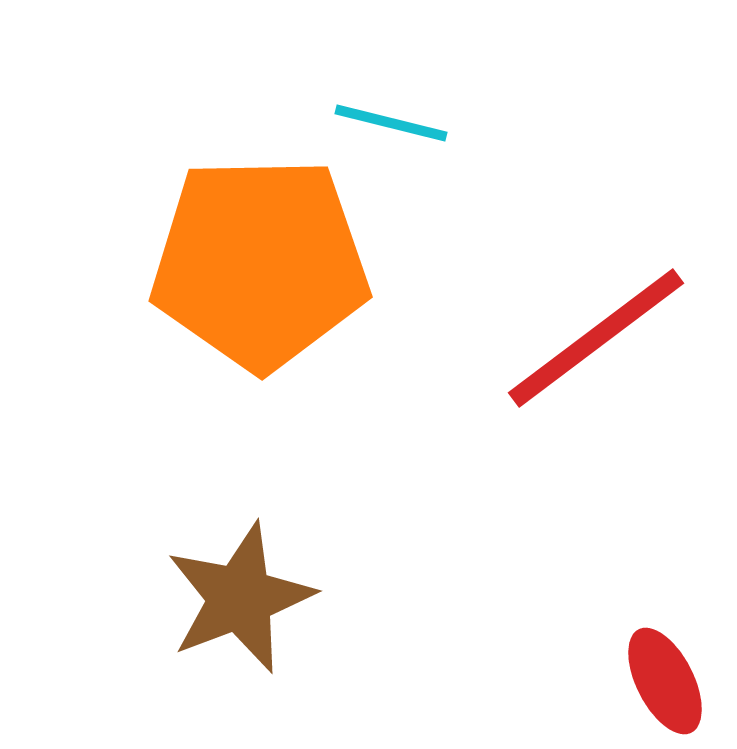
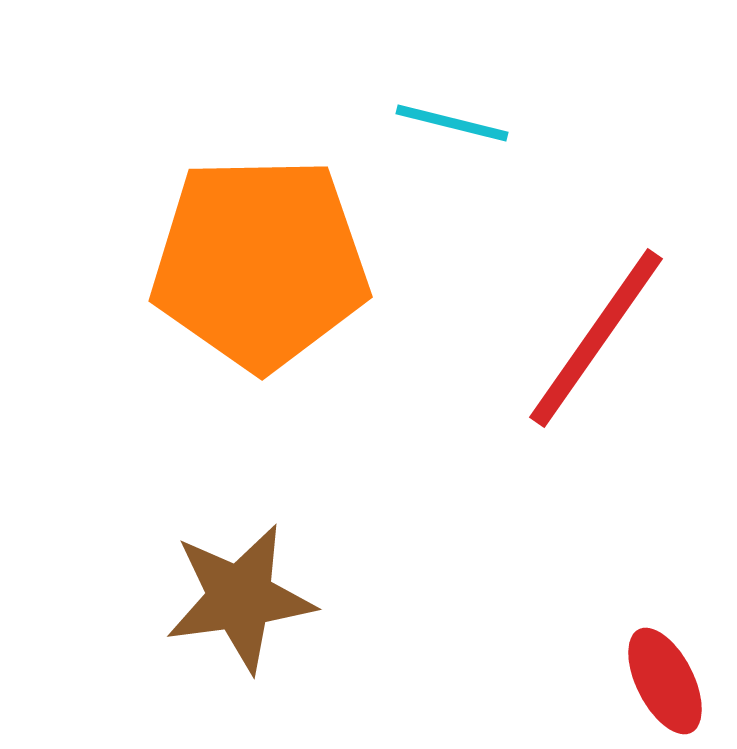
cyan line: moved 61 px right
red line: rotated 18 degrees counterclockwise
brown star: rotated 13 degrees clockwise
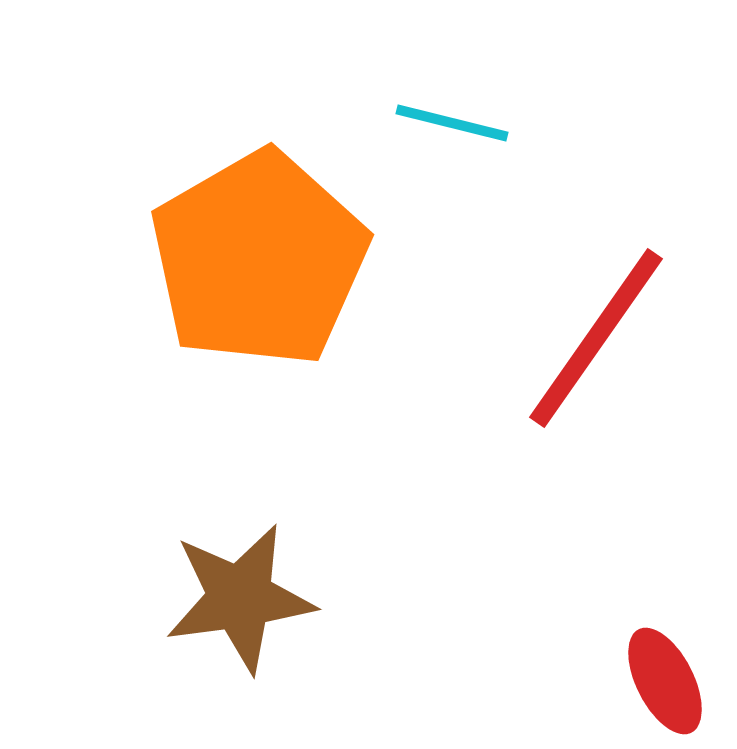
orange pentagon: moved 1 px left, 4 px up; rotated 29 degrees counterclockwise
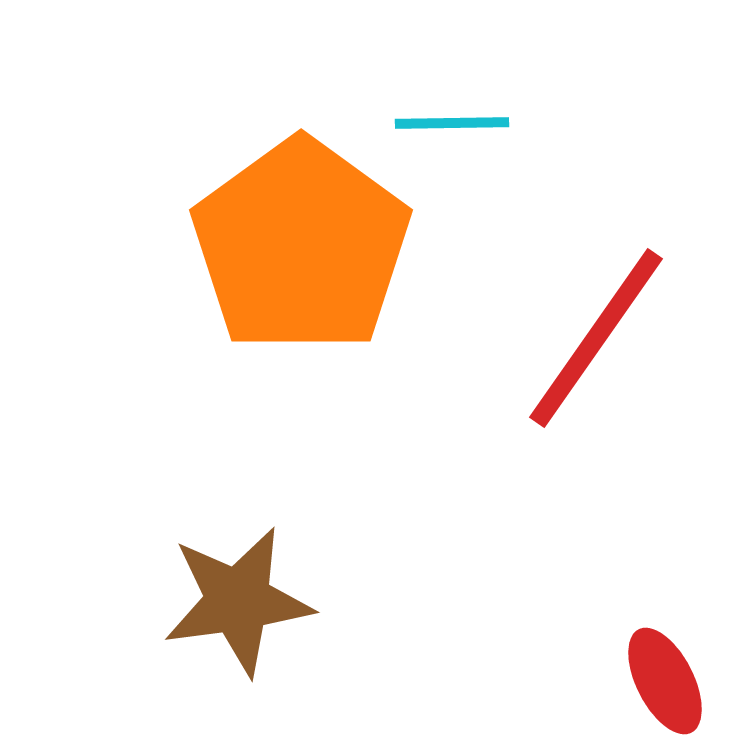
cyan line: rotated 15 degrees counterclockwise
orange pentagon: moved 42 px right, 13 px up; rotated 6 degrees counterclockwise
brown star: moved 2 px left, 3 px down
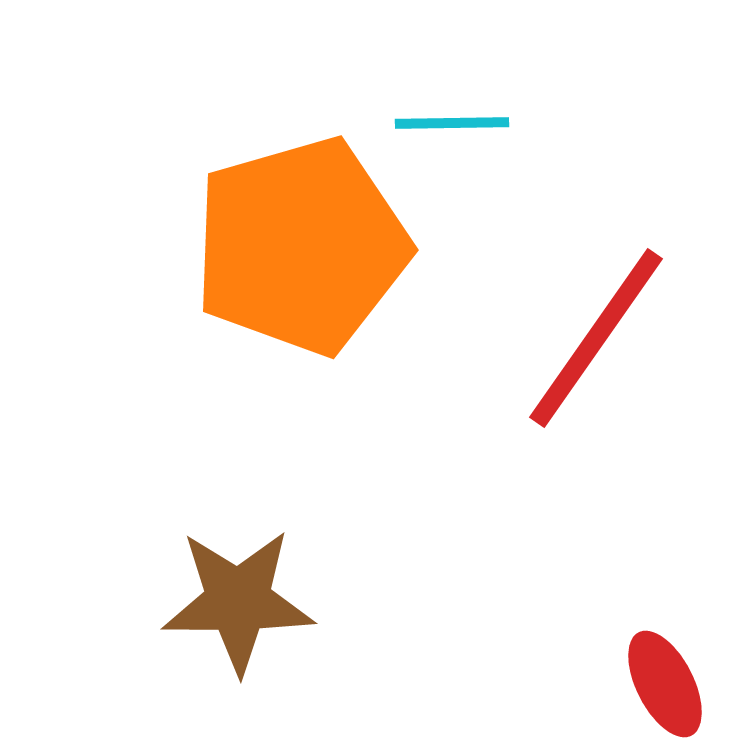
orange pentagon: rotated 20 degrees clockwise
brown star: rotated 8 degrees clockwise
red ellipse: moved 3 px down
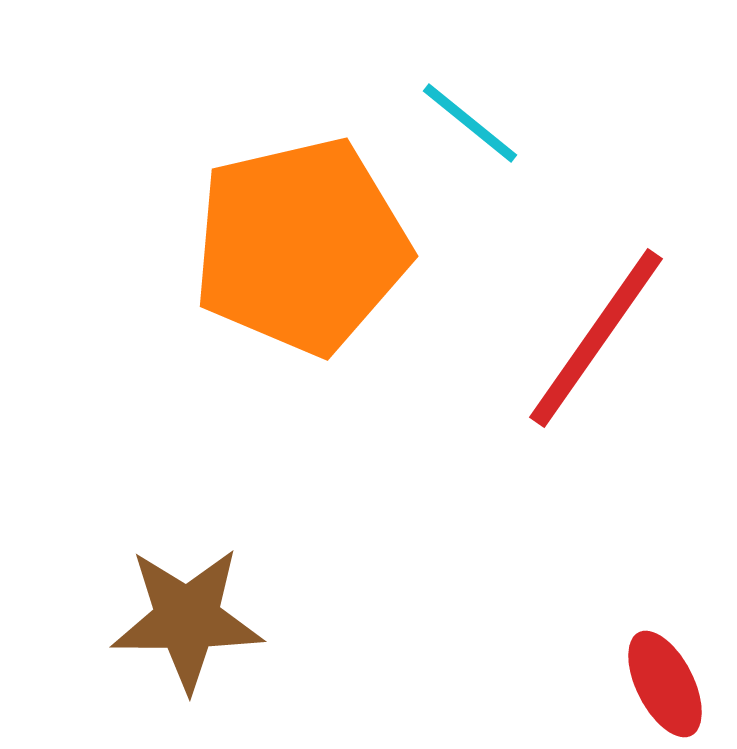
cyan line: moved 18 px right; rotated 40 degrees clockwise
orange pentagon: rotated 3 degrees clockwise
brown star: moved 51 px left, 18 px down
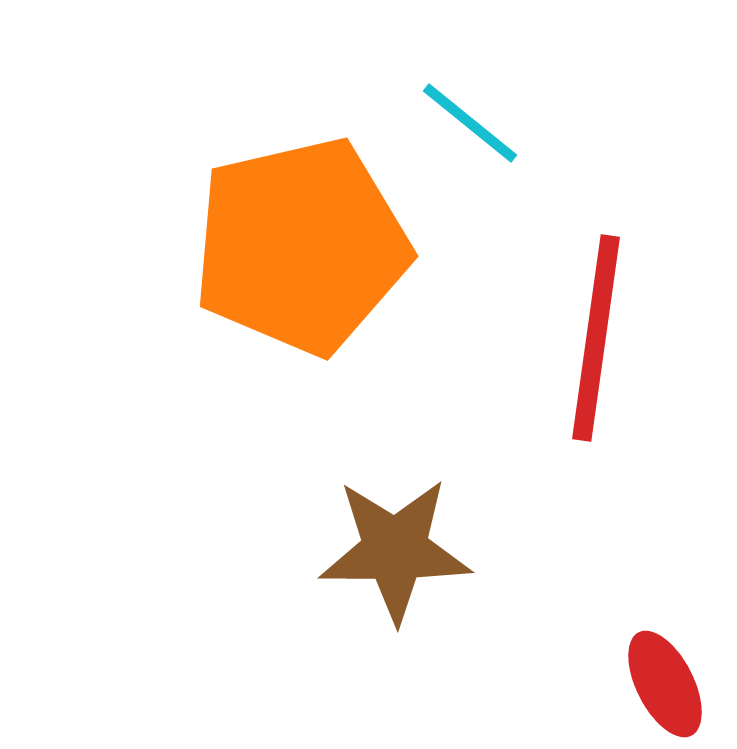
red line: rotated 27 degrees counterclockwise
brown star: moved 208 px right, 69 px up
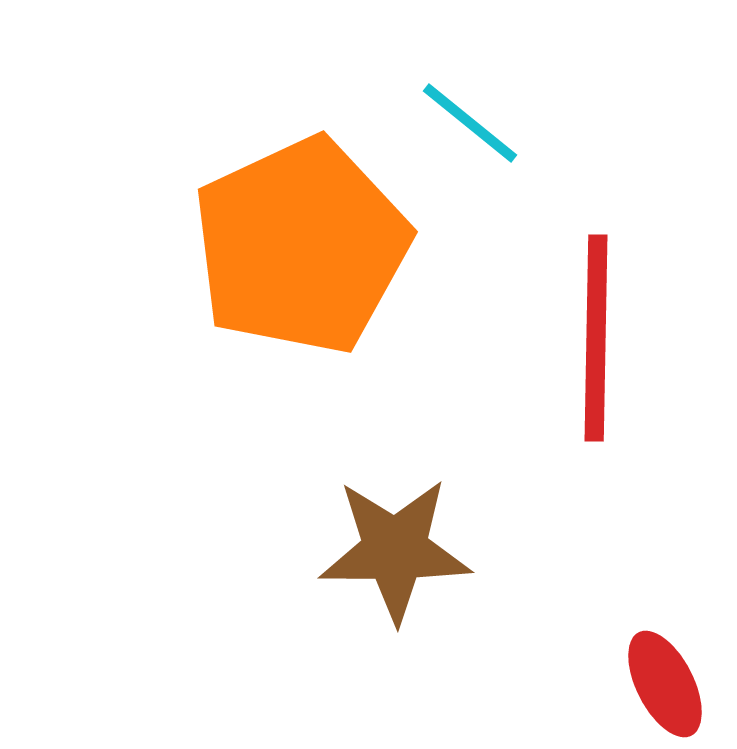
orange pentagon: rotated 12 degrees counterclockwise
red line: rotated 7 degrees counterclockwise
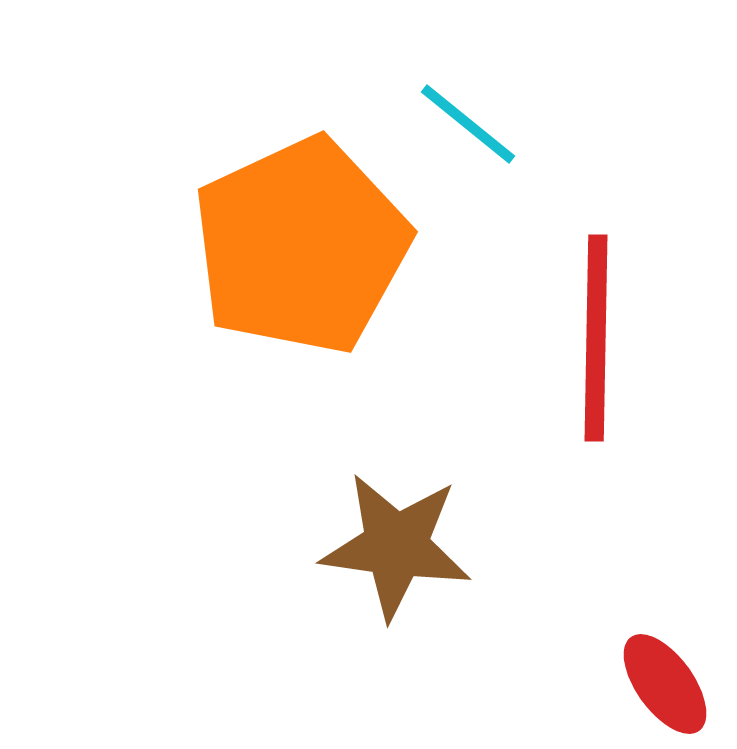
cyan line: moved 2 px left, 1 px down
brown star: moved 1 px right, 4 px up; rotated 8 degrees clockwise
red ellipse: rotated 9 degrees counterclockwise
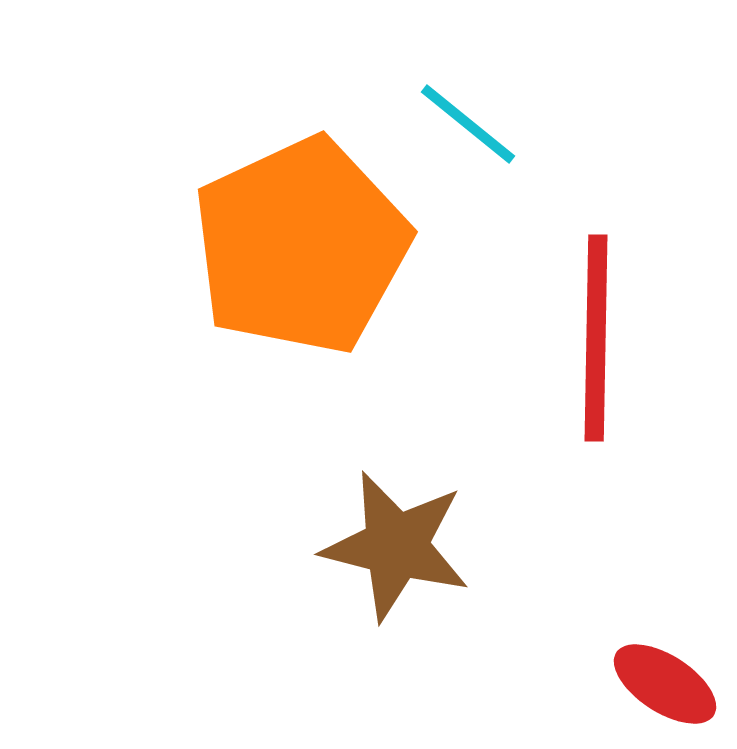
brown star: rotated 6 degrees clockwise
red ellipse: rotated 21 degrees counterclockwise
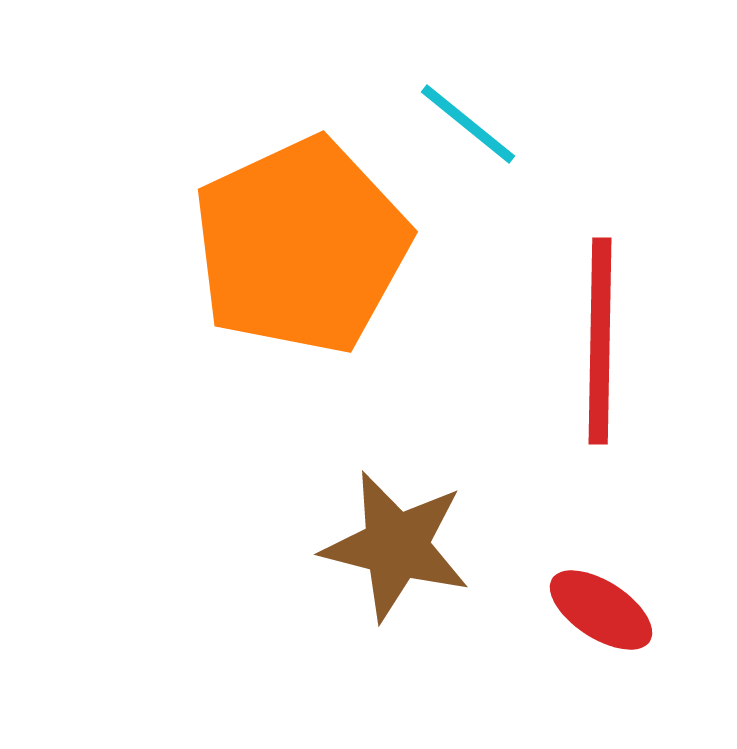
red line: moved 4 px right, 3 px down
red ellipse: moved 64 px left, 74 px up
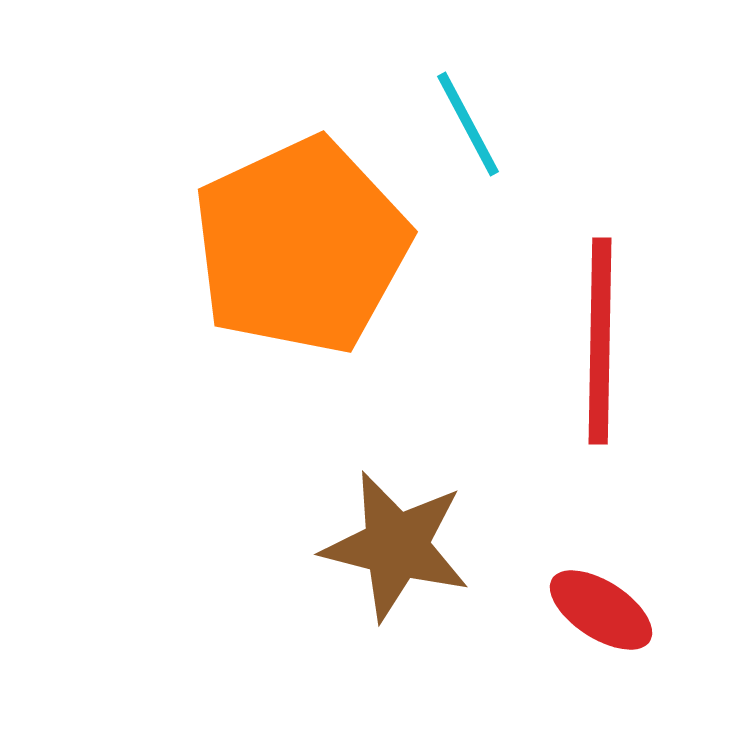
cyan line: rotated 23 degrees clockwise
